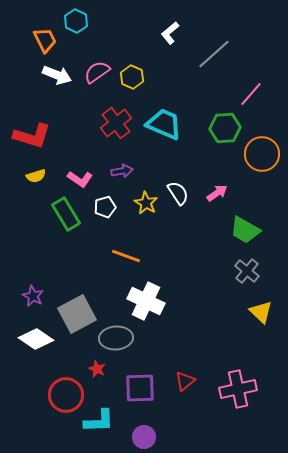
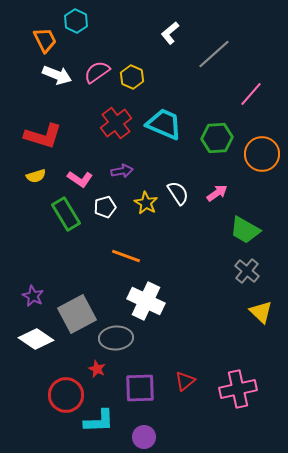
green hexagon: moved 8 px left, 10 px down
red L-shape: moved 11 px right
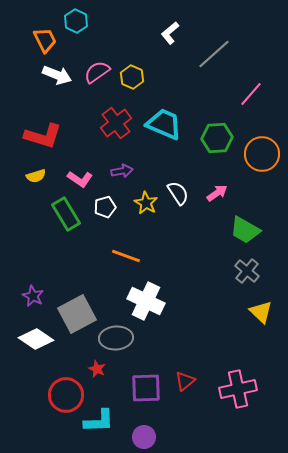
purple square: moved 6 px right
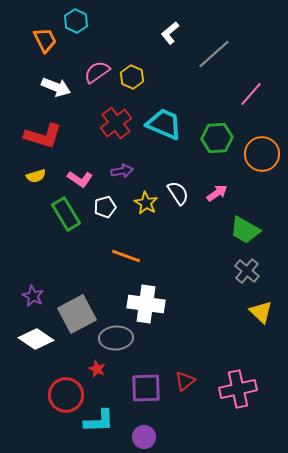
white arrow: moved 1 px left, 12 px down
white cross: moved 3 px down; rotated 18 degrees counterclockwise
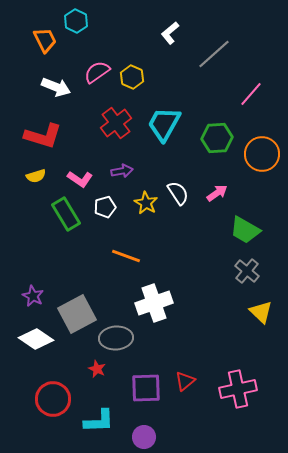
cyan trapezoid: rotated 84 degrees counterclockwise
white cross: moved 8 px right, 1 px up; rotated 27 degrees counterclockwise
red circle: moved 13 px left, 4 px down
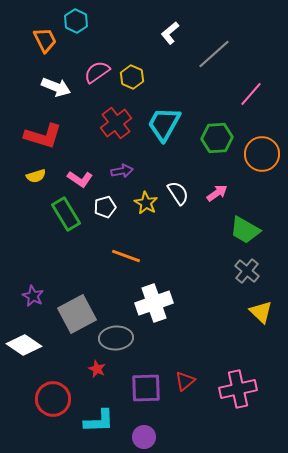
white diamond: moved 12 px left, 6 px down
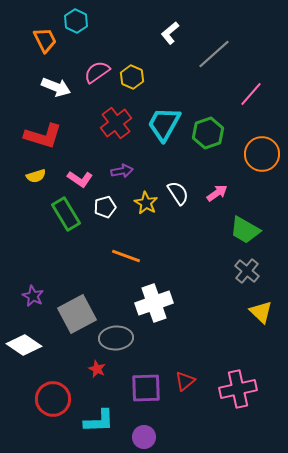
green hexagon: moved 9 px left, 5 px up; rotated 16 degrees counterclockwise
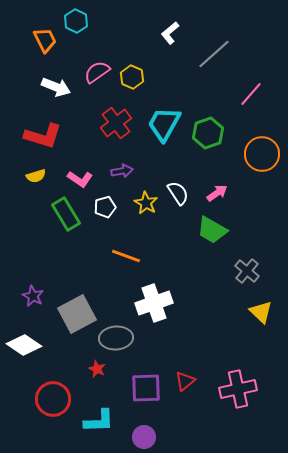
green trapezoid: moved 33 px left
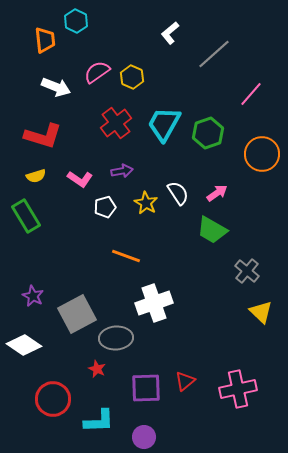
orange trapezoid: rotated 20 degrees clockwise
green rectangle: moved 40 px left, 2 px down
